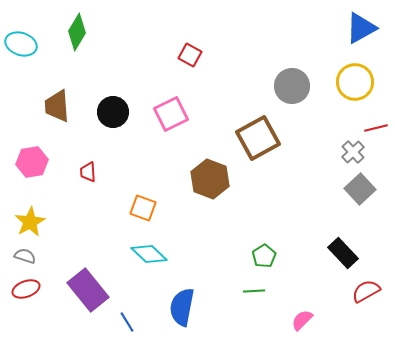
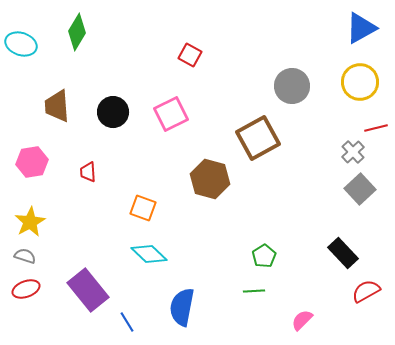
yellow circle: moved 5 px right
brown hexagon: rotated 6 degrees counterclockwise
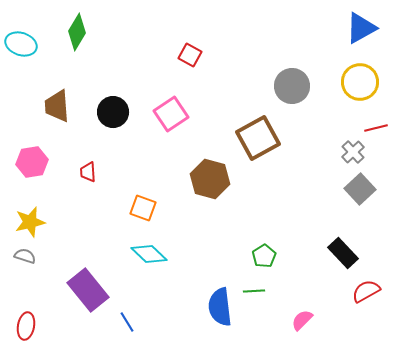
pink square: rotated 8 degrees counterclockwise
yellow star: rotated 16 degrees clockwise
red ellipse: moved 37 px down; rotated 60 degrees counterclockwise
blue semicircle: moved 38 px right; rotated 18 degrees counterclockwise
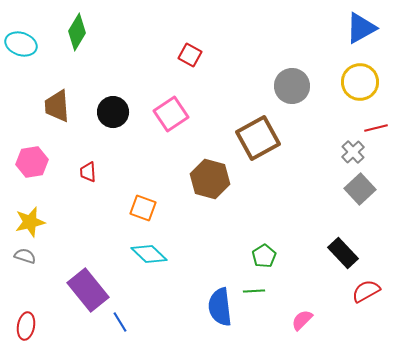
blue line: moved 7 px left
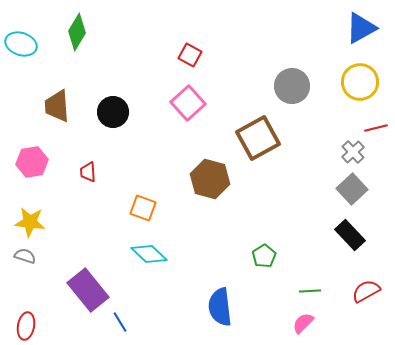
pink square: moved 17 px right, 11 px up; rotated 8 degrees counterclockwise
gray square: moved 8 px left
yellow star: rotated 20 degrees clockwise
black rectangle: moved 7 px right, 18 px up
green line: moved 56 px right
pink semicircle: moved 1 px right, 3 px down
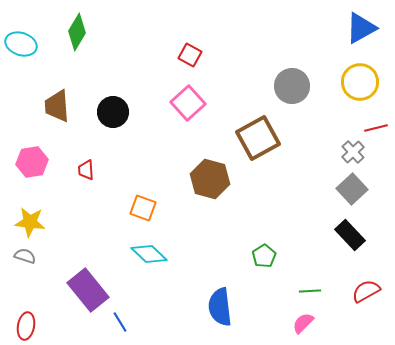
red trapezoid: moved 2 px left, 2 px up
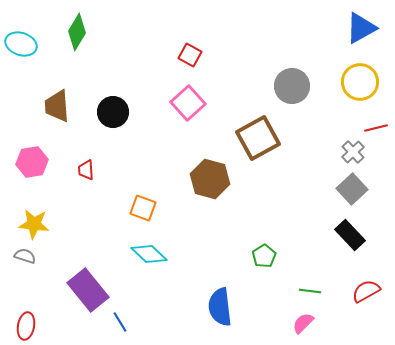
yellow star: moved 4 px right, 2 px down
green line: rotated 10 degrees clockwise
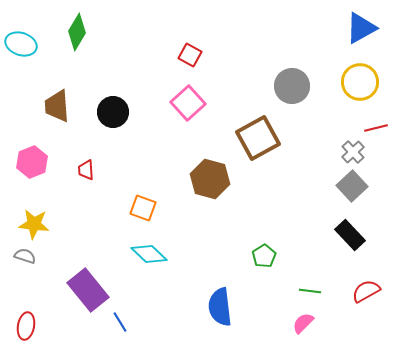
pink hexagon: rotated 12 degrees counterclockwise
gray square: moved 3 px up
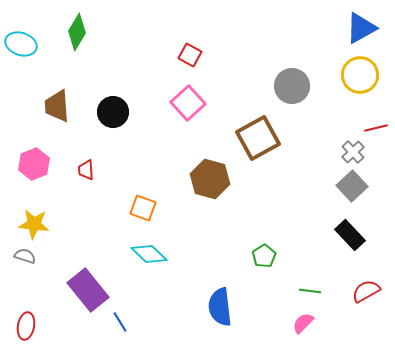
yellow circle: moved 7 px up
pink hexagon: moved 2 px right, 2 px down
